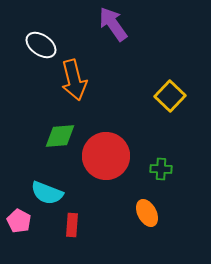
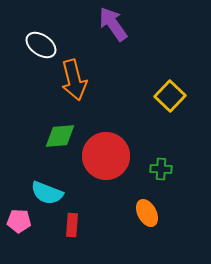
pink pentagon: rotated 25 degrees counterclockwise
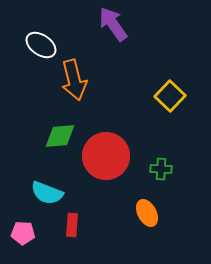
pink pentagon: moved 4 px right, 12 px down
